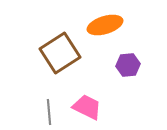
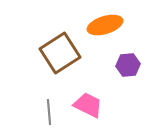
pink trapezoid: moved 1 px right, 2 px up
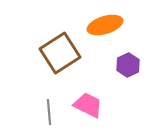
purple hexagon: rotated 20 degrees counterclockwise
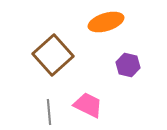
orange ellipse: moved 1 px right, 3 px up
brown square: moved 7 px left, 2 px down; rotated 9 degrees counterclockwise
purple hexagon: rotated 20 degrees counterclockwise
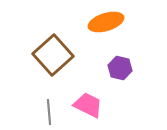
purple hexagon: moved 8 px left, 3 px down
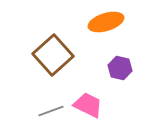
gray line: moved 2 px right, 1 px up; rotated 75 degrees clockwise
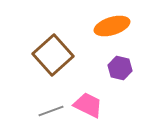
orange ellipse: moved 6 px right, 4 px down
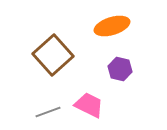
purple hexagon: moved 1 px down
pink trapezoid: moved 1 px right
gray line: moved 3 px left, 1 px down
